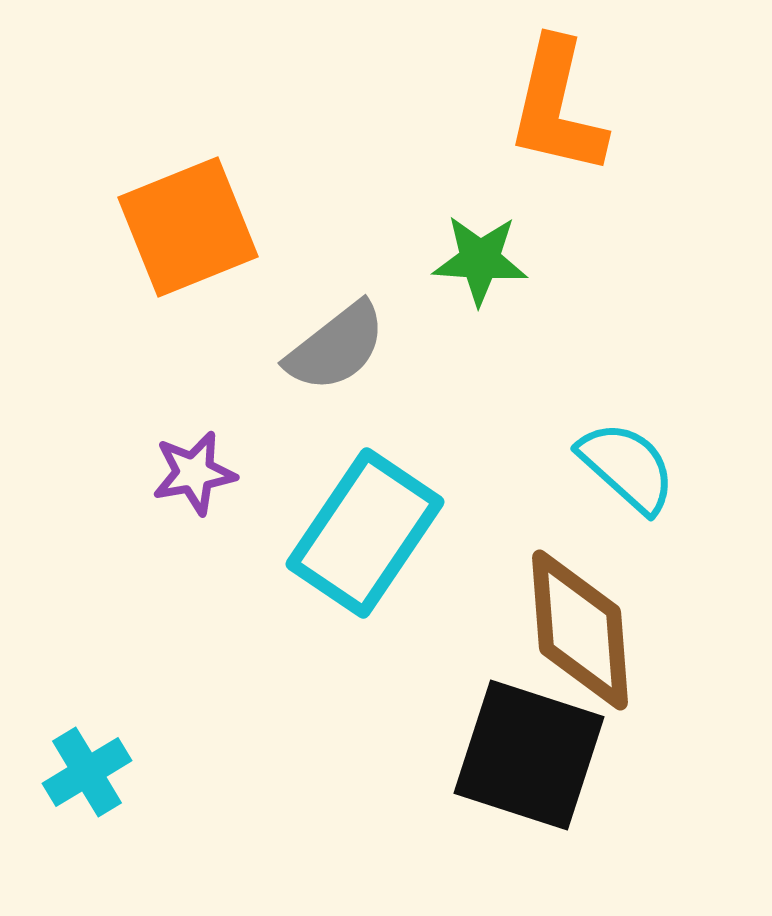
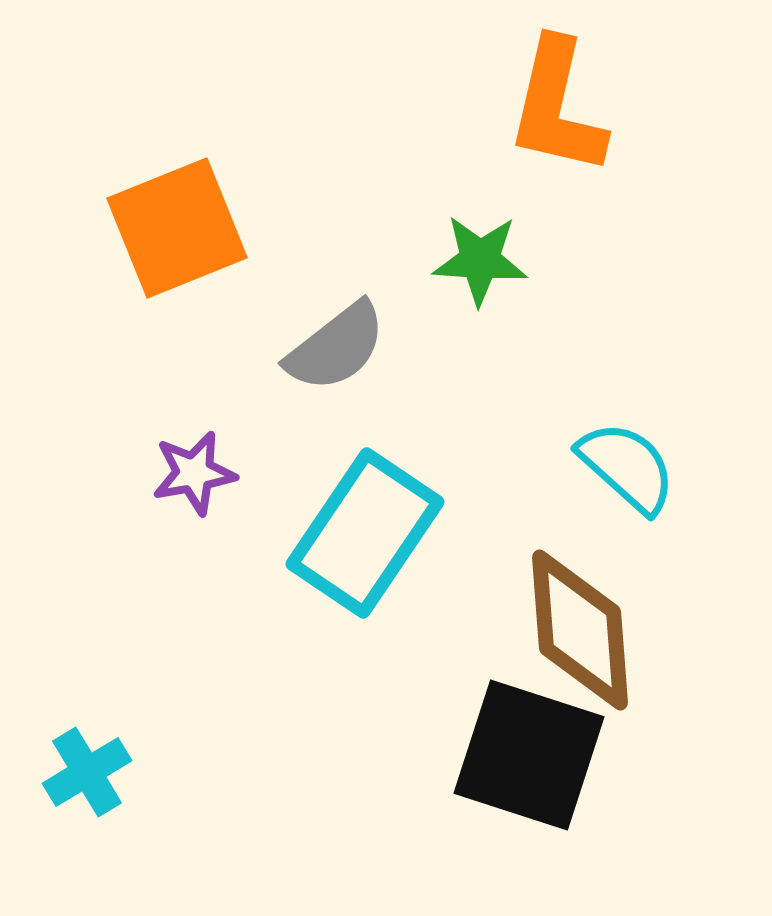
orange square: moved 11 px left, 1 px down
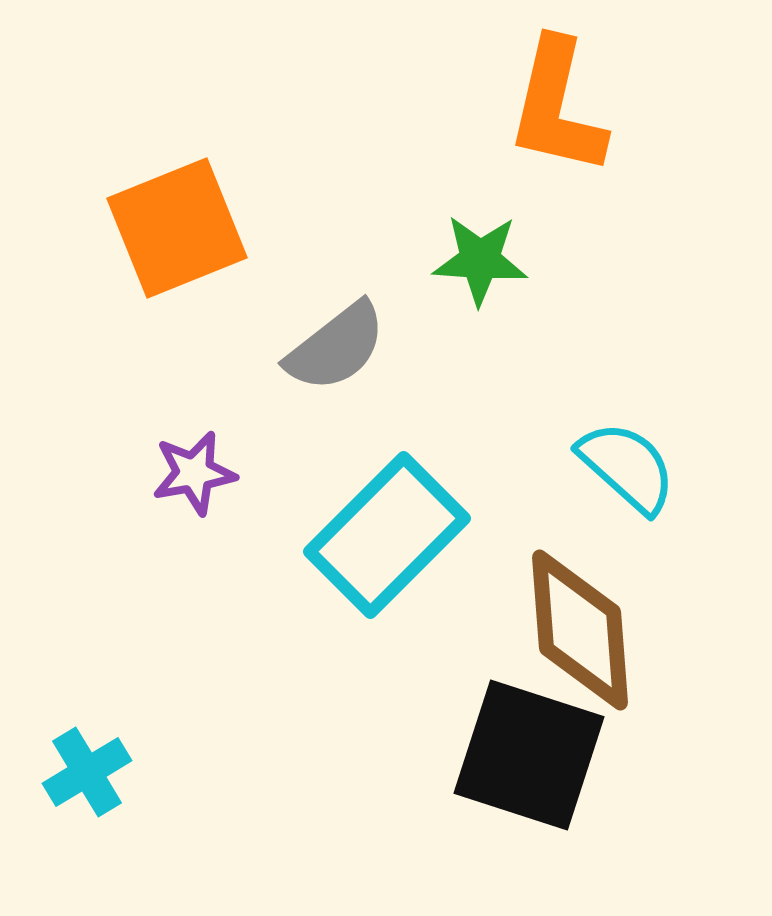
cyan rectangle: moved 22 px right, 2 px down; rotated 11 degrees clockwise
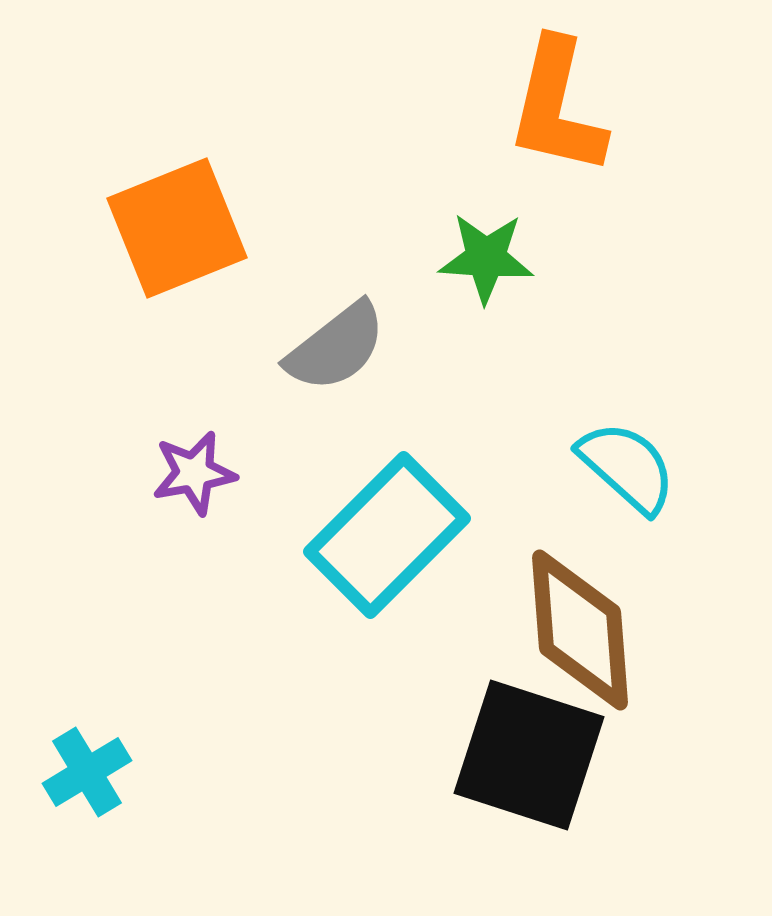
green star: moved 6 px right, 2 px up
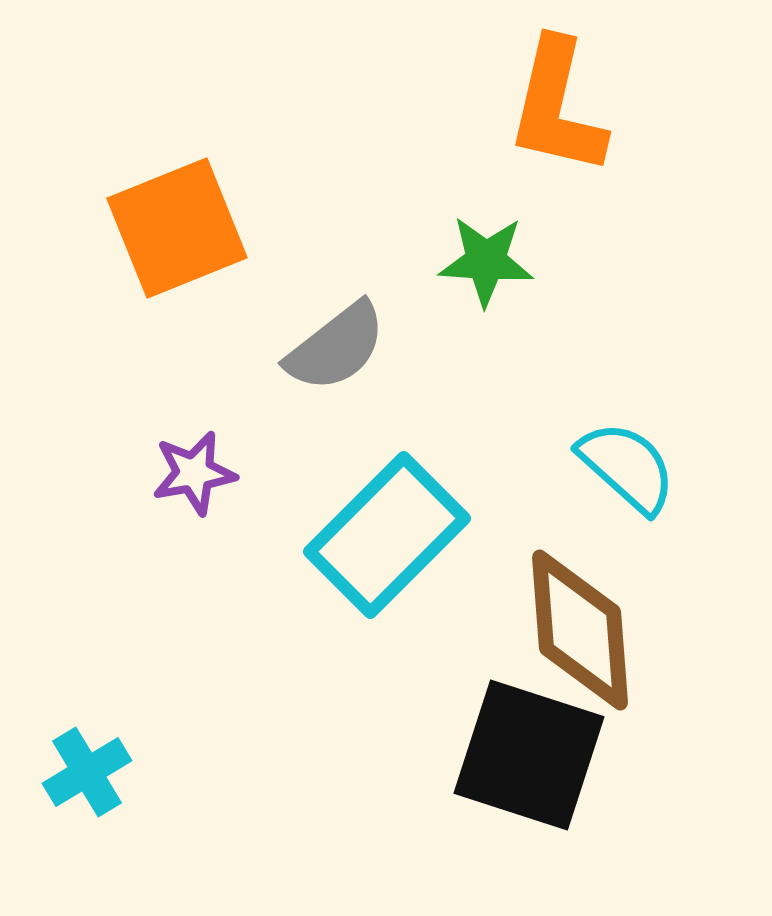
green star: moved 3 px down
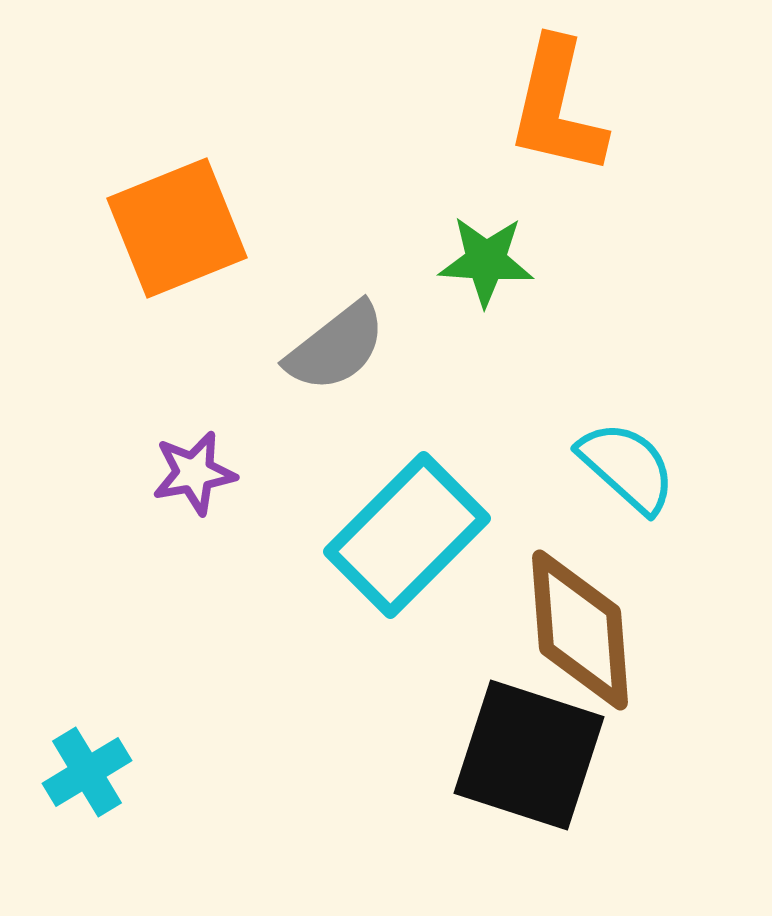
cyan rectangle: moved 20 px right
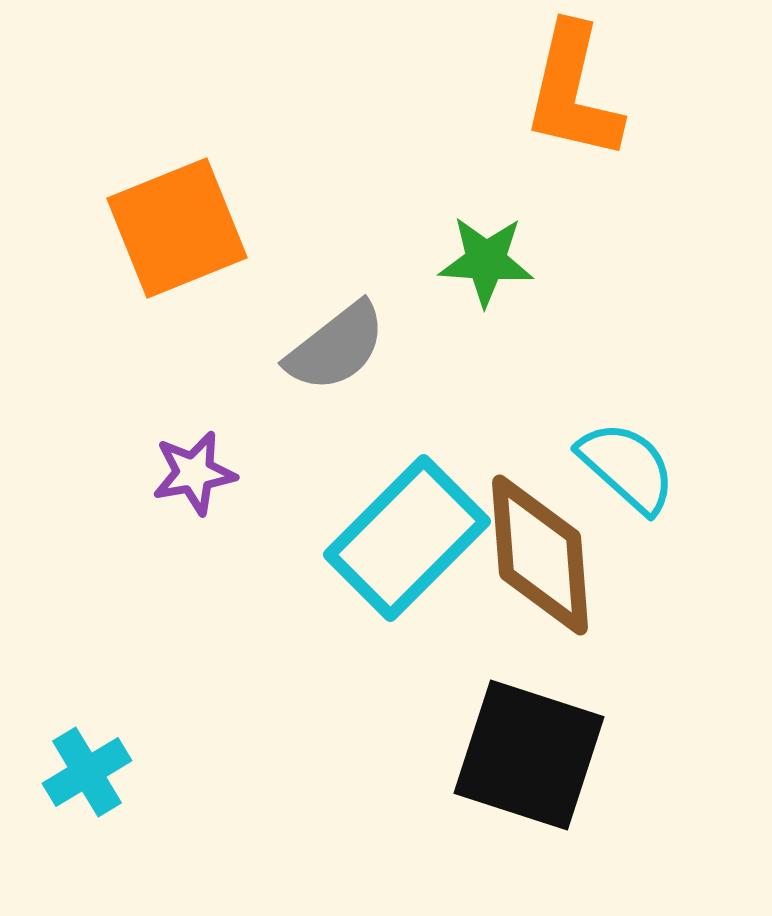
orange L-shape: moved 16 px right, 15 px up
cyan rectangle: moved 3 px down
brown diamond: moved 40 px left, 75 px up
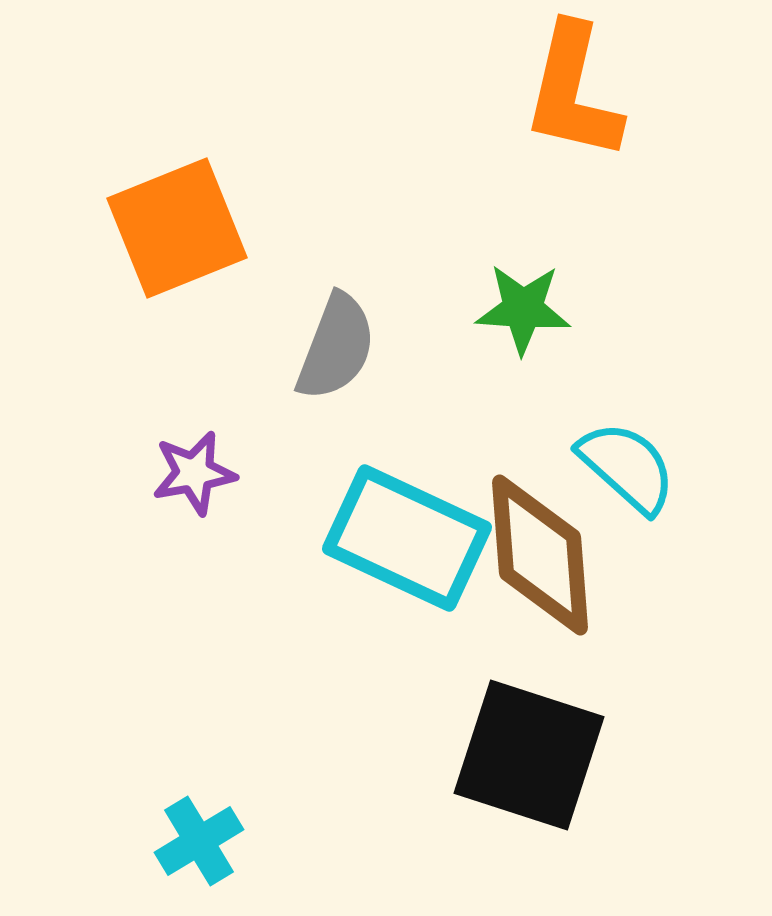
green star: moved 37 px right, 48 px down
gray semicircle: rotated 31 degrees counterclockwise
cyan rectangle: rotated 70 degrees clockwise
cyan cross: moved 112 px right, 69 px down
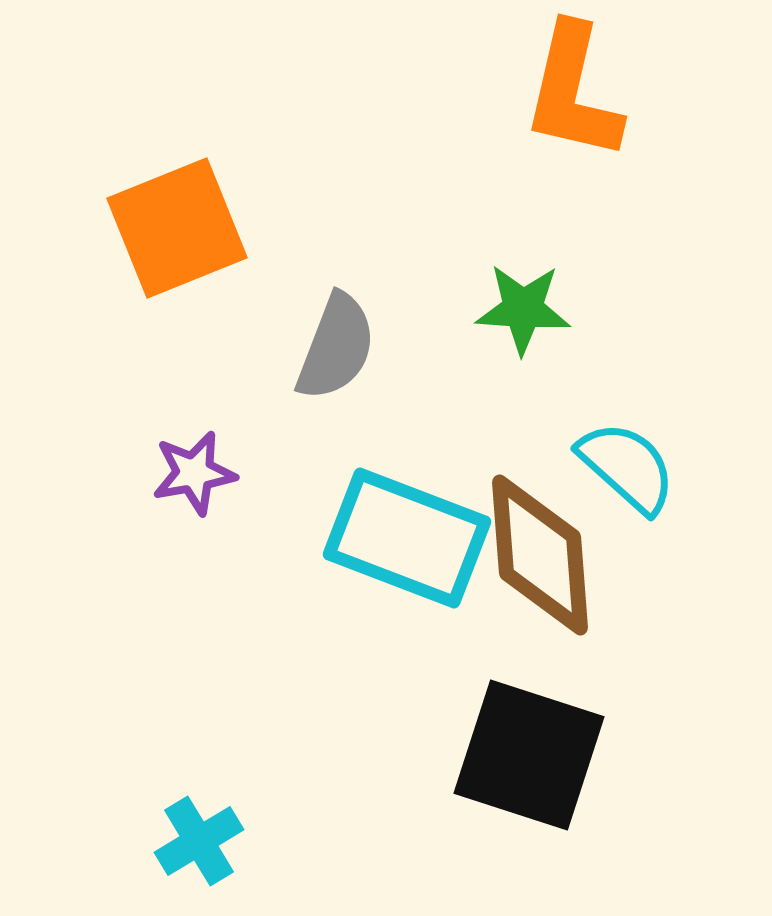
cyan rectangle: rotated 4 degrees counterclockwise
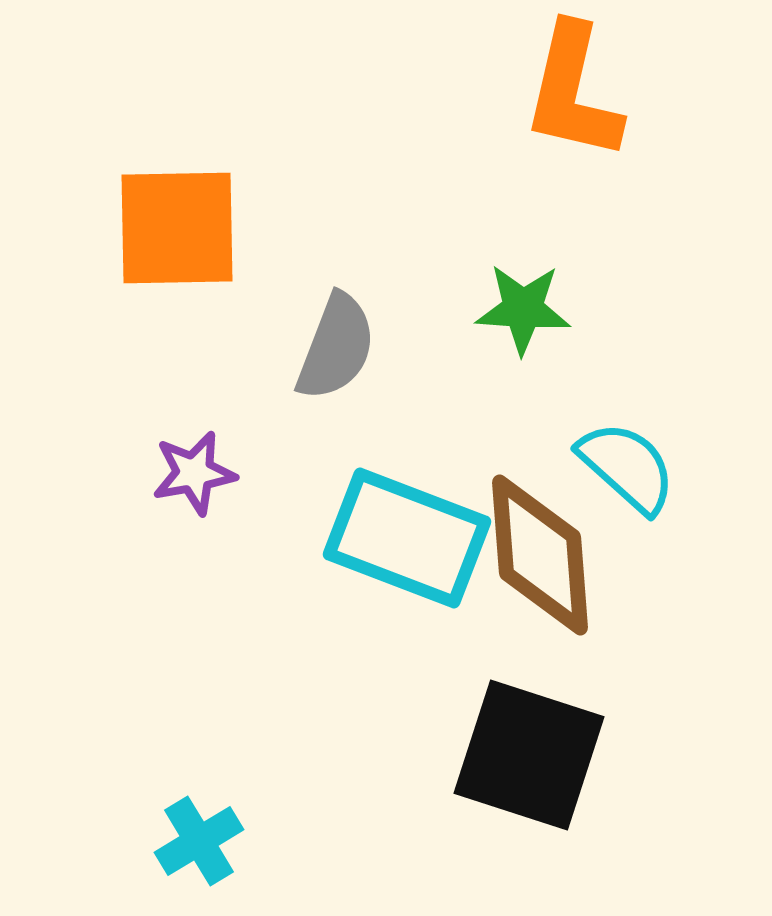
orange square: rotated 21 degrees clockwise
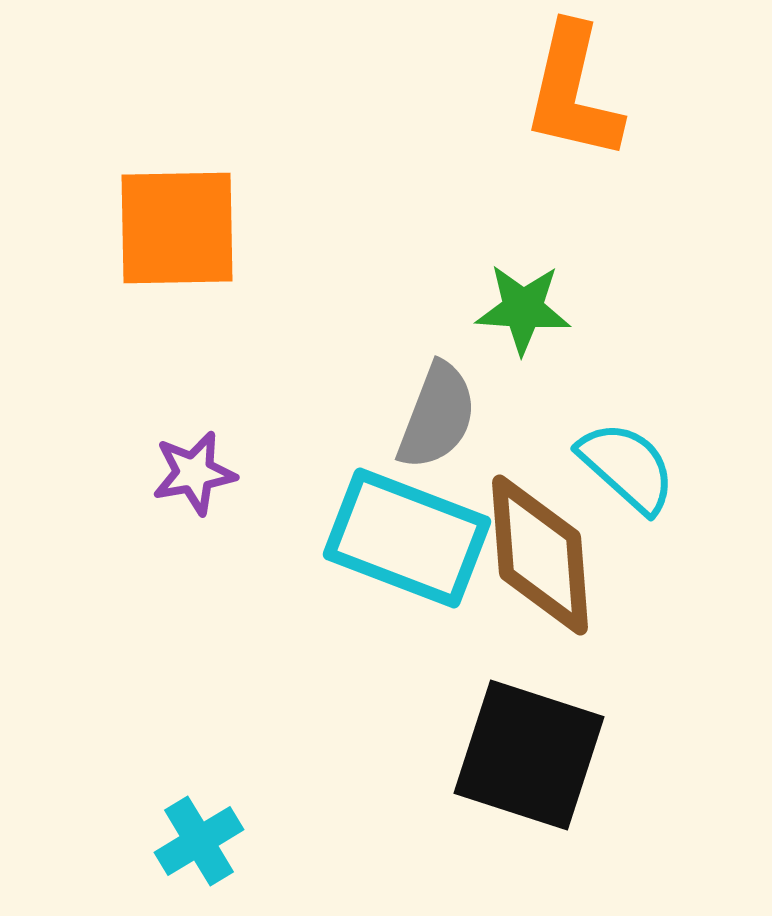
gray semicircle: moved 101 px right, 69 px down
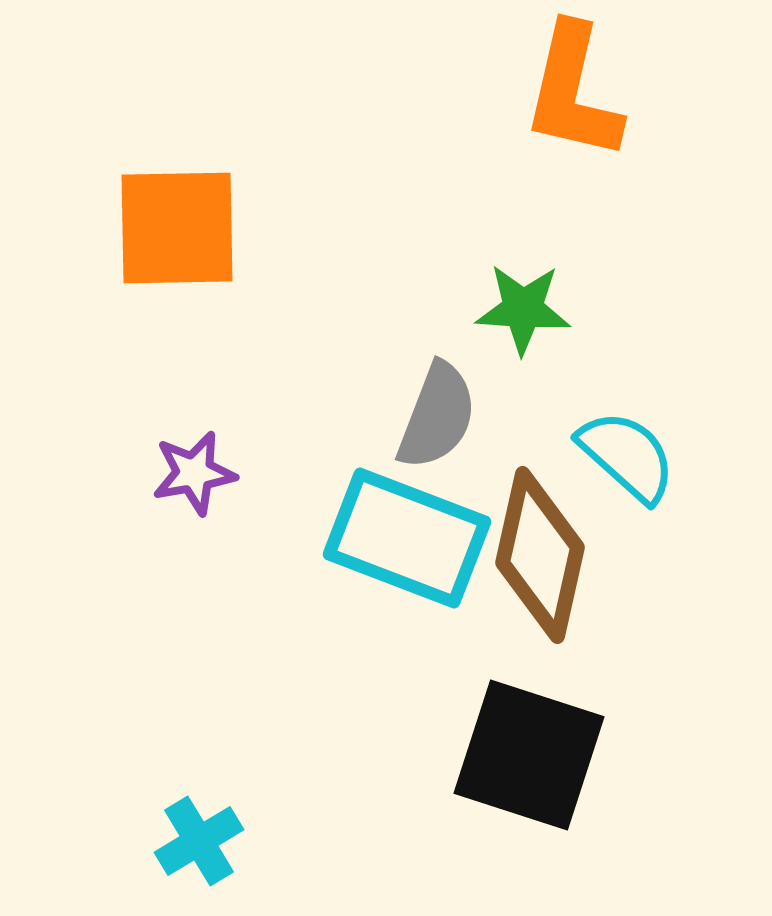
cyan semicircle: moved 11 px up
brown diamond: rotated 17 degrees clockwise
